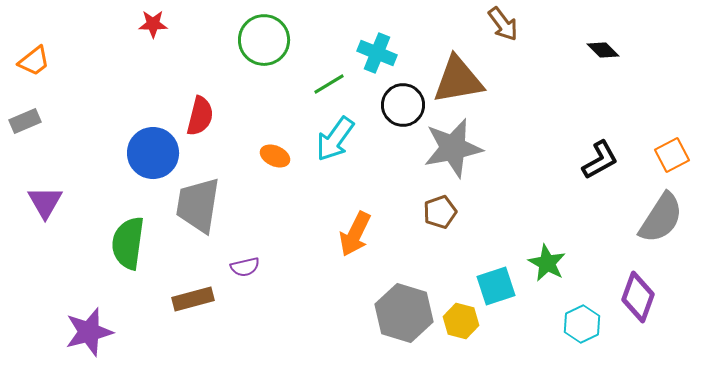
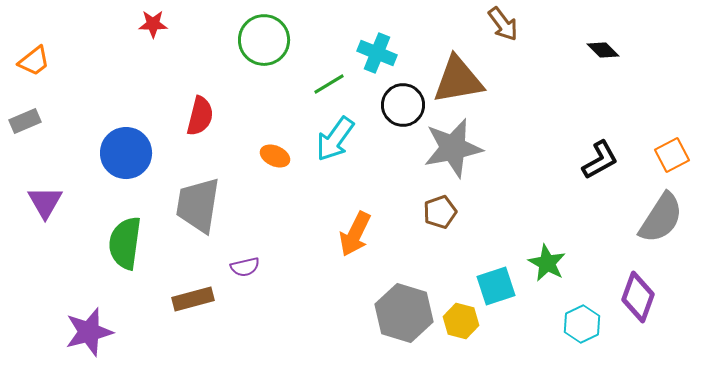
blue circle: moved 27 px left
green semicircle: moved 3 px left
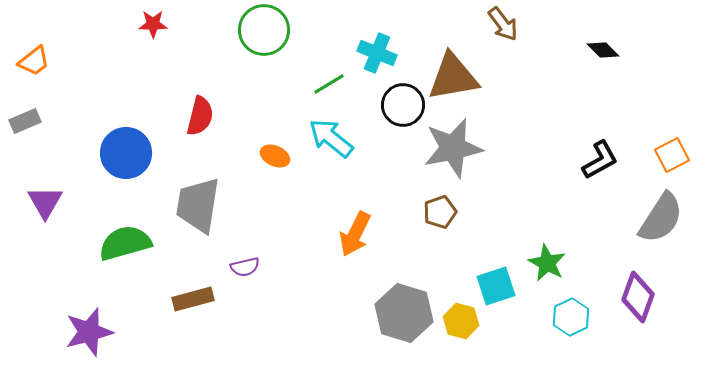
green circle: moved 10 px up
brown triangle: moved 5 px left, 3 px up
cyan arrow: moved 4 px left, 1 px up; rotated 93 degrees clockwise
green semicircle: rotated 66 degrees clockwise
cyan hexagon: moved 11 px left, 7 px up
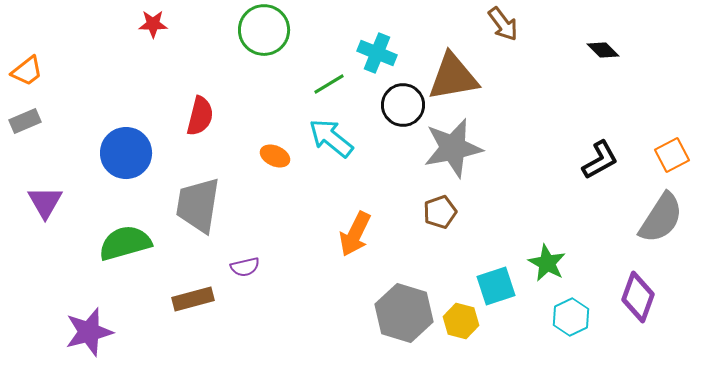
orange trapezoid: moved 7 px left, 10 px down
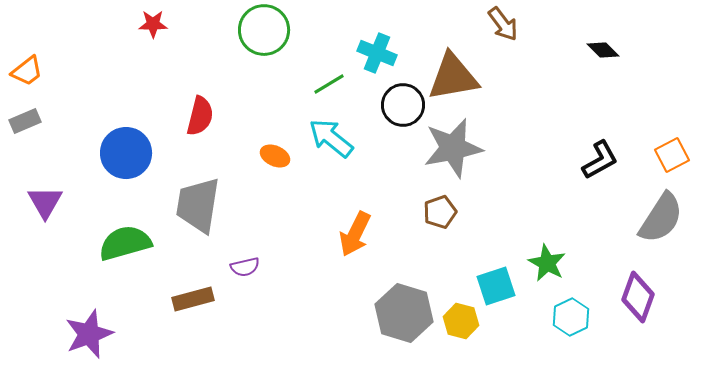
purple star: moved 2 px down; rotated 6 degrees counterclockwise
